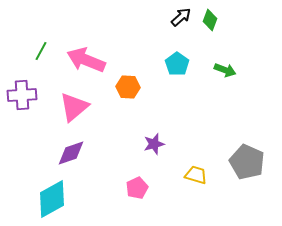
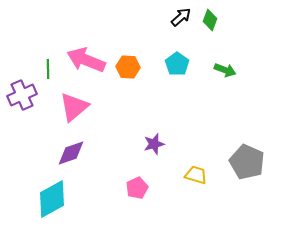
green line: moved 7 px right, 18 px down; rotated 30 degrees counterclockwise
orange hexagon: moved 20 px up
purple cross: rotated 20 degrees counterclockwise
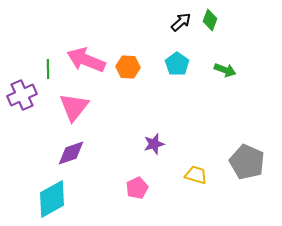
black arrow: moved 5 px down
pink triangle: rotated 12 degrees counterclockwise
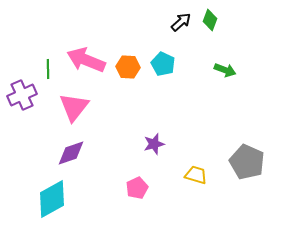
cyan pentagon: moved 14 px left; rotated 10 degrees counterclockwise
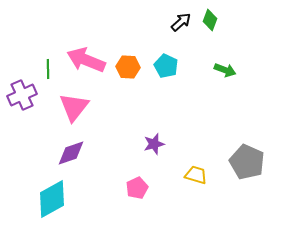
cyan pentagon: moved 3 px right, 2 px down
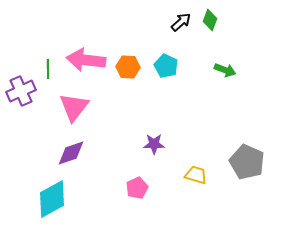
pink arrow: rotated 15 degrees counterclockwise
purple cross: moved 1 px left, 4 px up
purple star: rotated 15 degrees clockwise
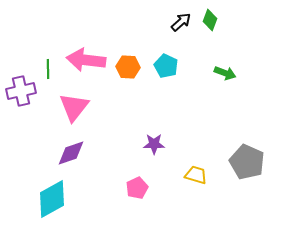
green arrow: moved 3 px down
purple cross: rotated 12 degrees clockwise
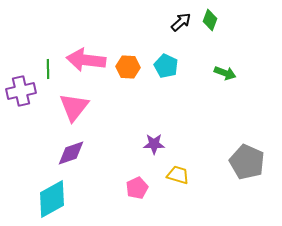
yellow trapezoid: moved 18 px left
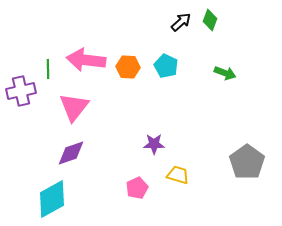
gray pentagon: rotated 12 degrees clockwise
